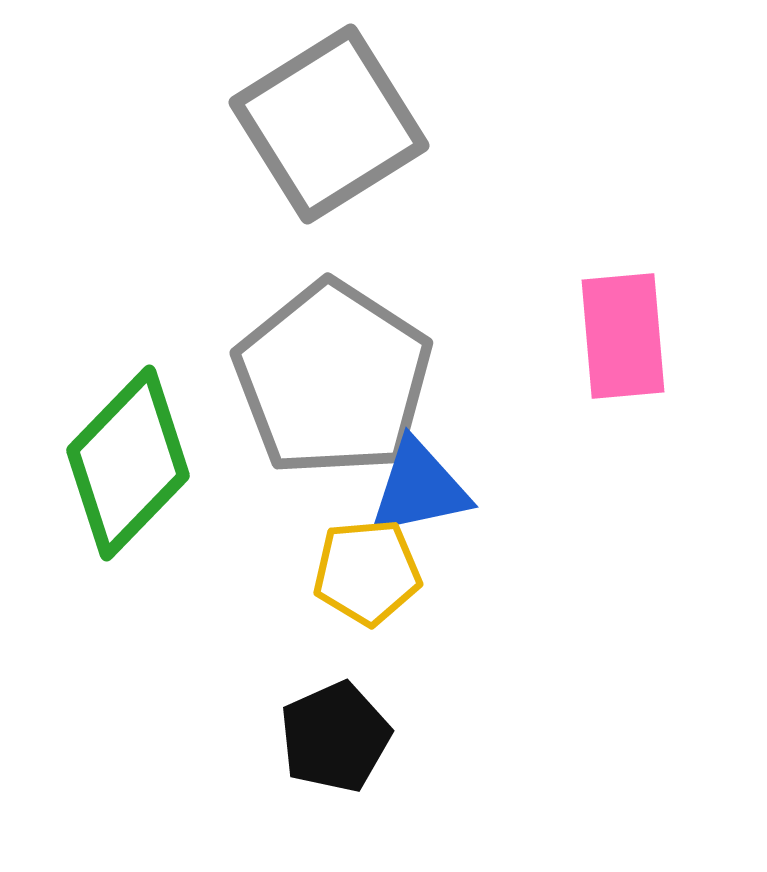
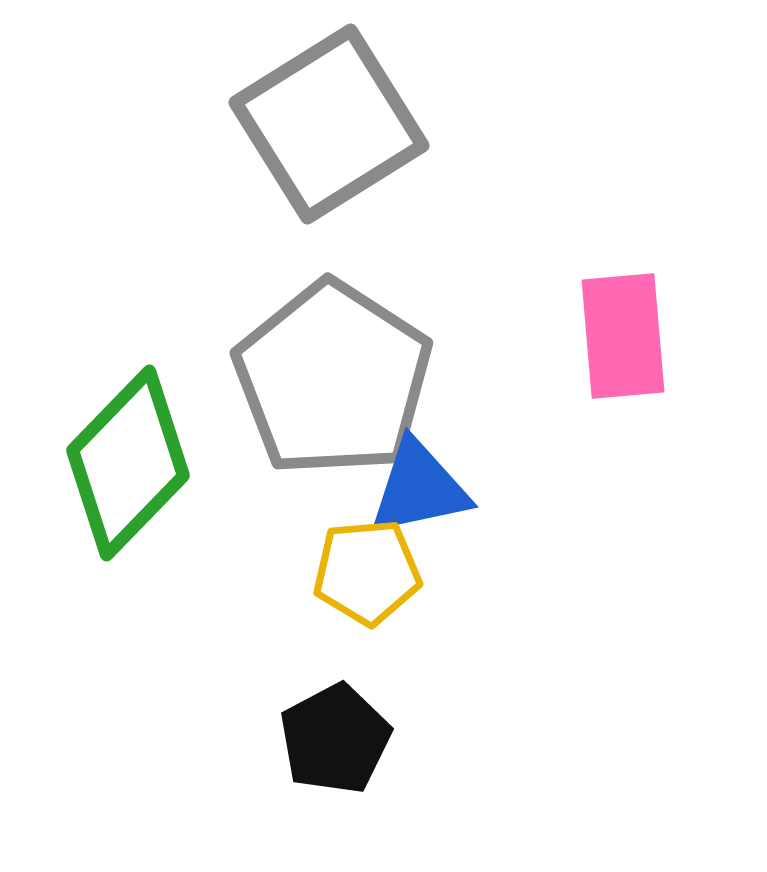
black pentagon: moved 2 px down; rotated 4 degrees counterclockwise
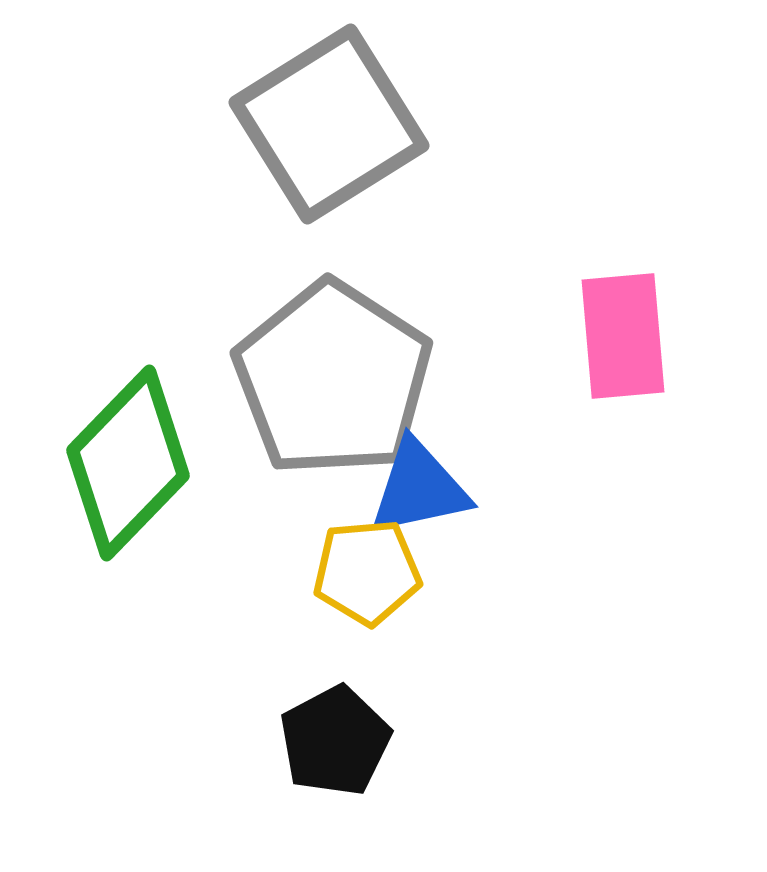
black pentagon: moved 2 px down
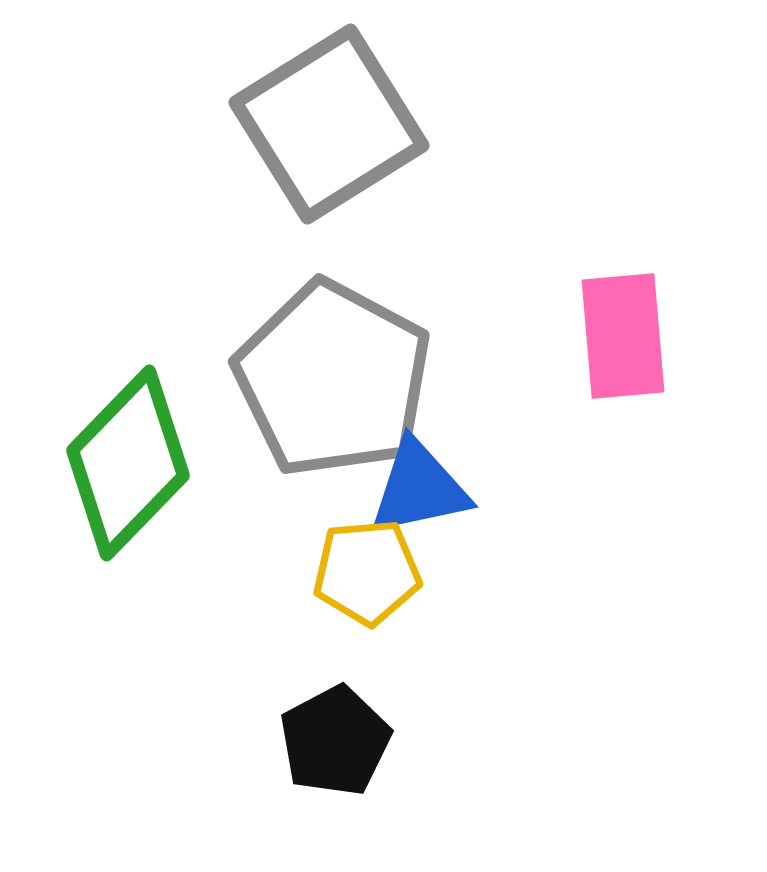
gray pentagon: rotated 5 degrees counterclockwise
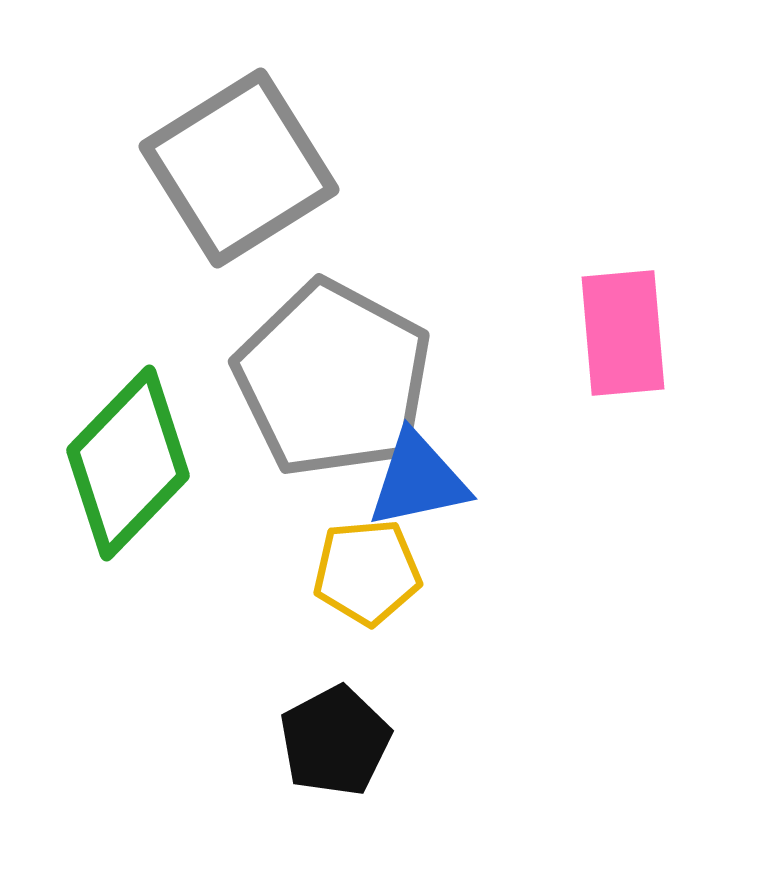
gray square: moved 90 px left, 44 px down
pink rectangle: moved 3 px up
blue triangle: moved 1 px left, 8 px up
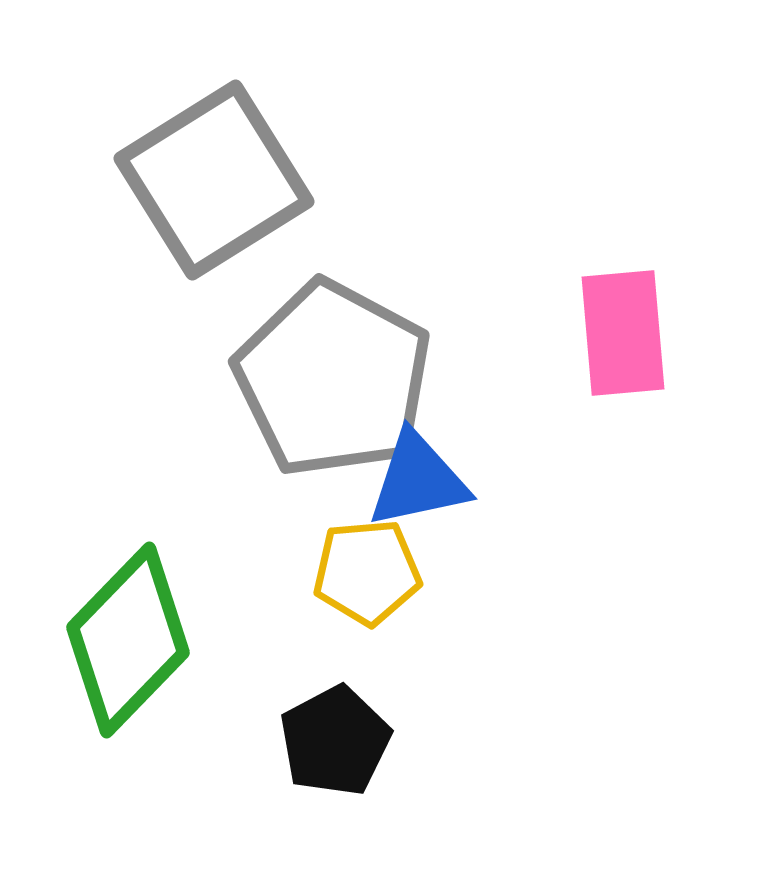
gray square: moved 25 px left, 12 px down
green diamond: moved 177 px down
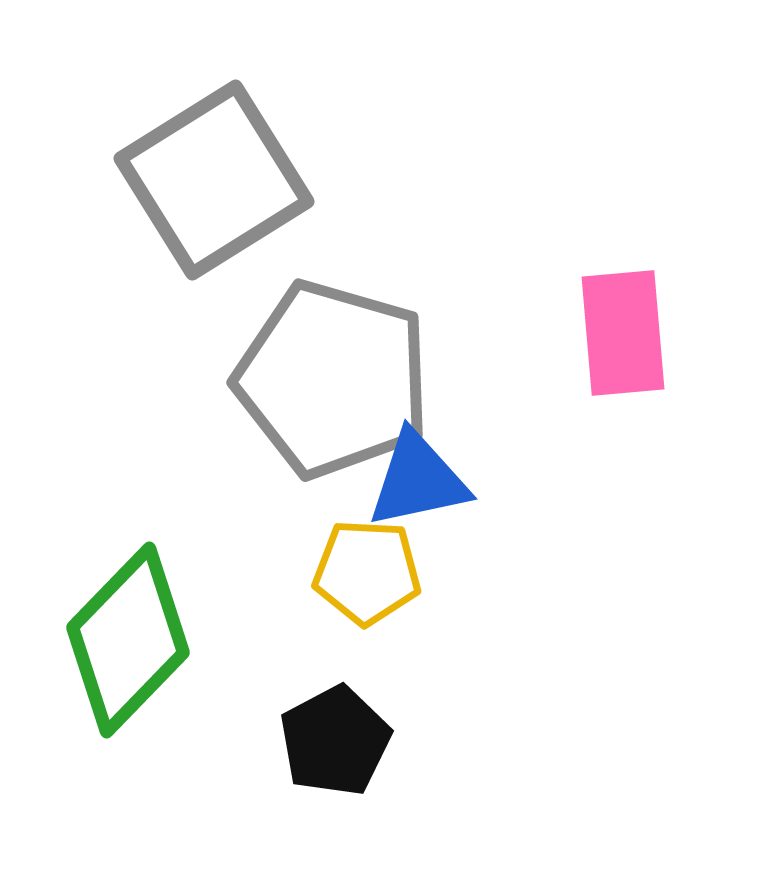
gray pentagon: rotated 12 degrees counterclockwise
yellow pentagon: rotated 8 degrees clockwise
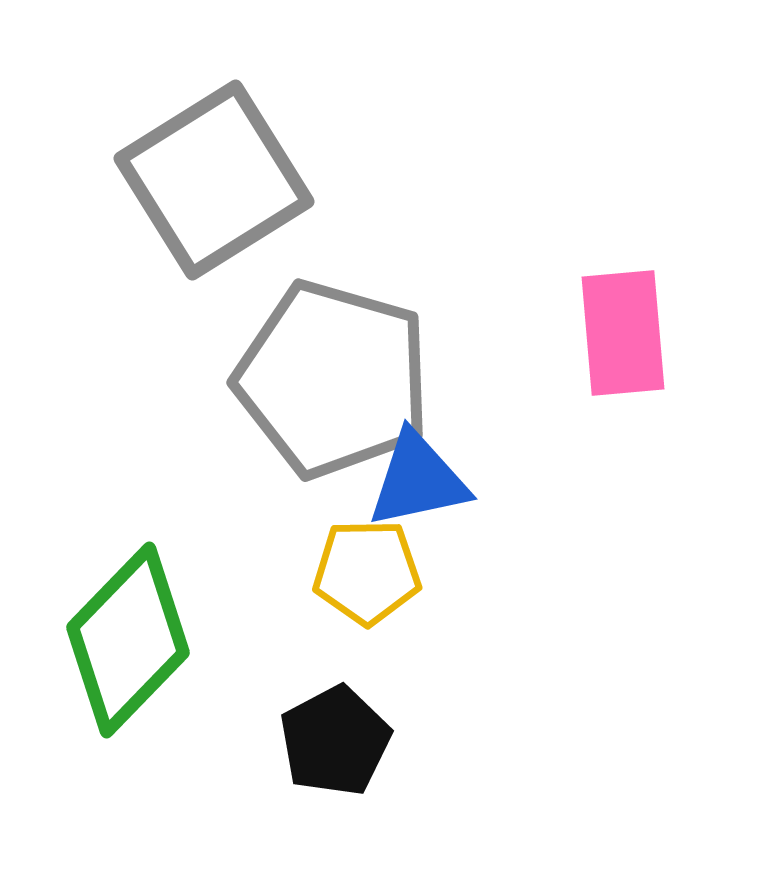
yellow pentagon: rotated 4 degrees counterclockwise
